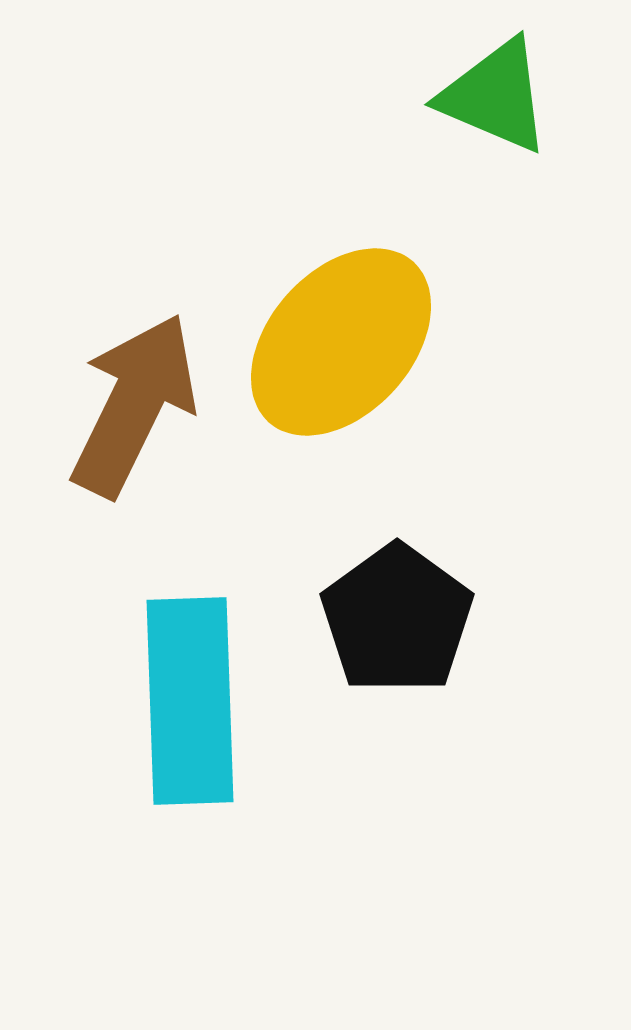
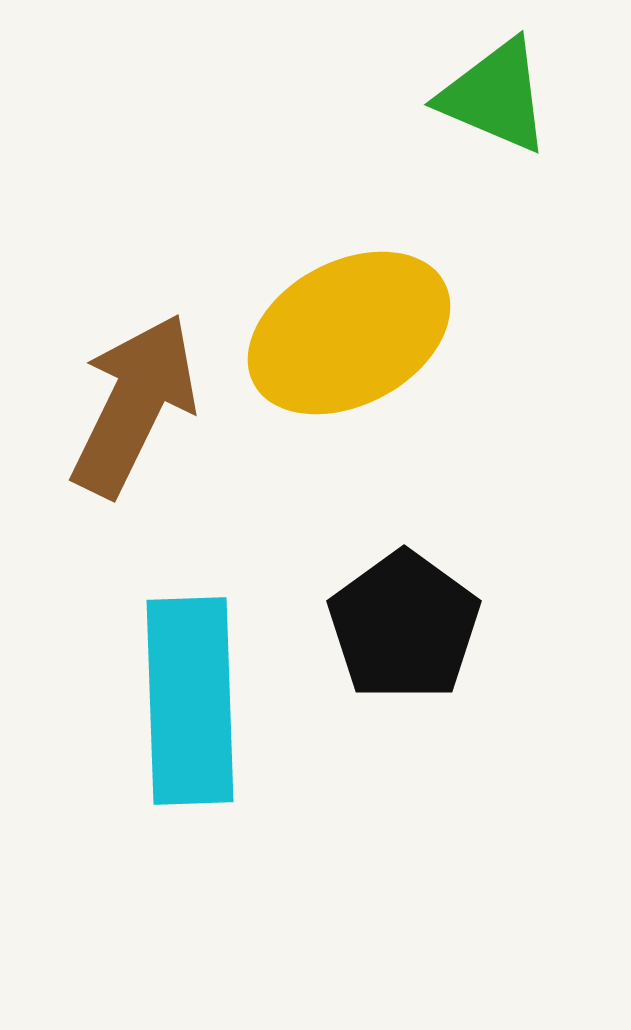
yellow ellipse: moved 8 px right, 9 px up; rotated 20 degrees clockwise
black pentagon: moved 7 px right, 7 px down
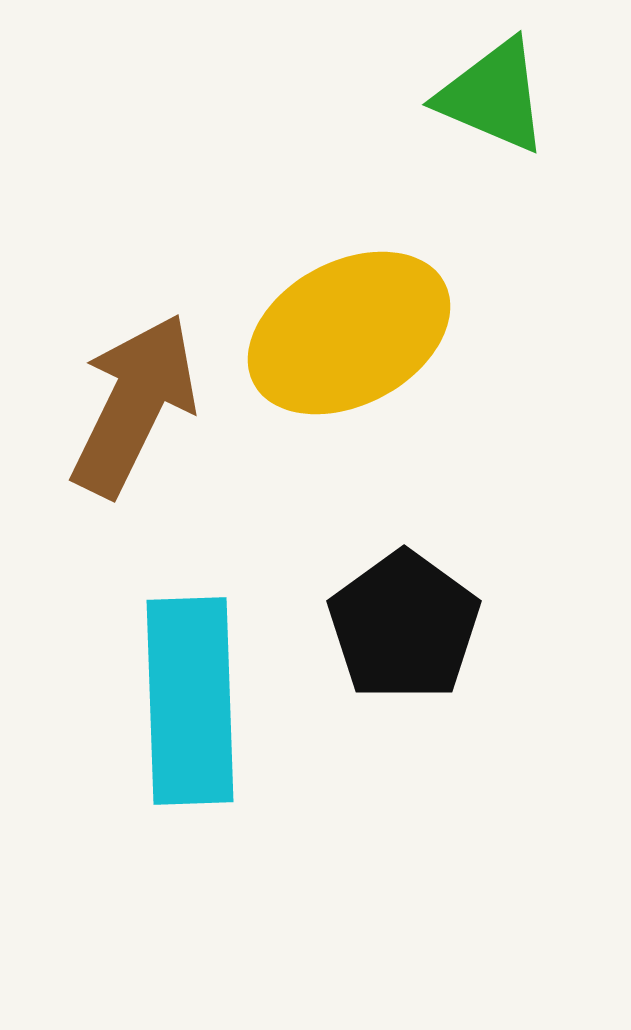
green triangle: moved 2 px left
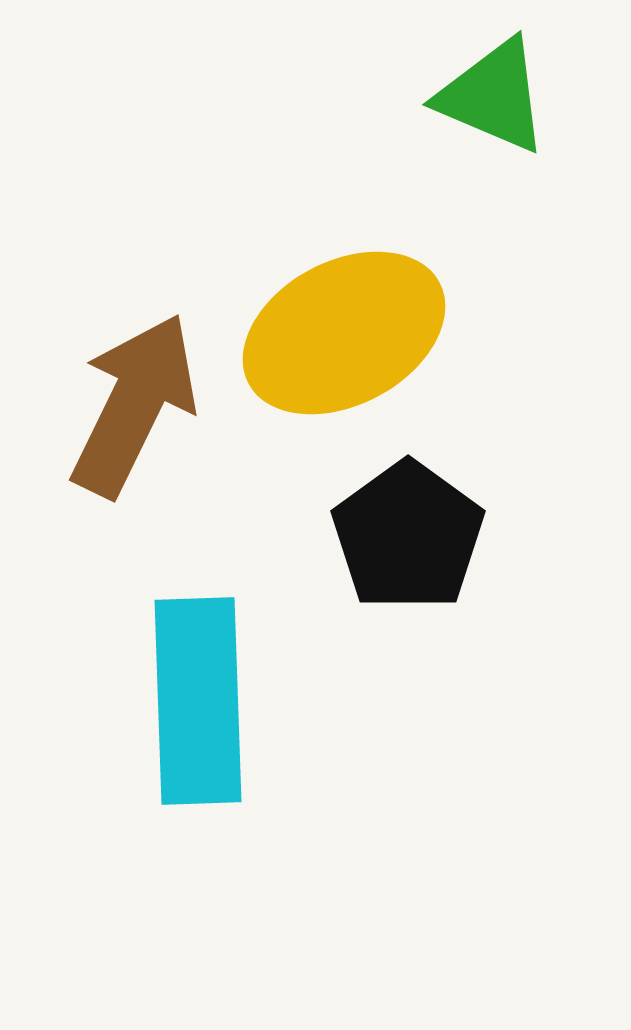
yellow ellipse: moved 5 px left
black pentagon: moved 4 px right, 90 px up
cyan rectangle: moved 8 px right
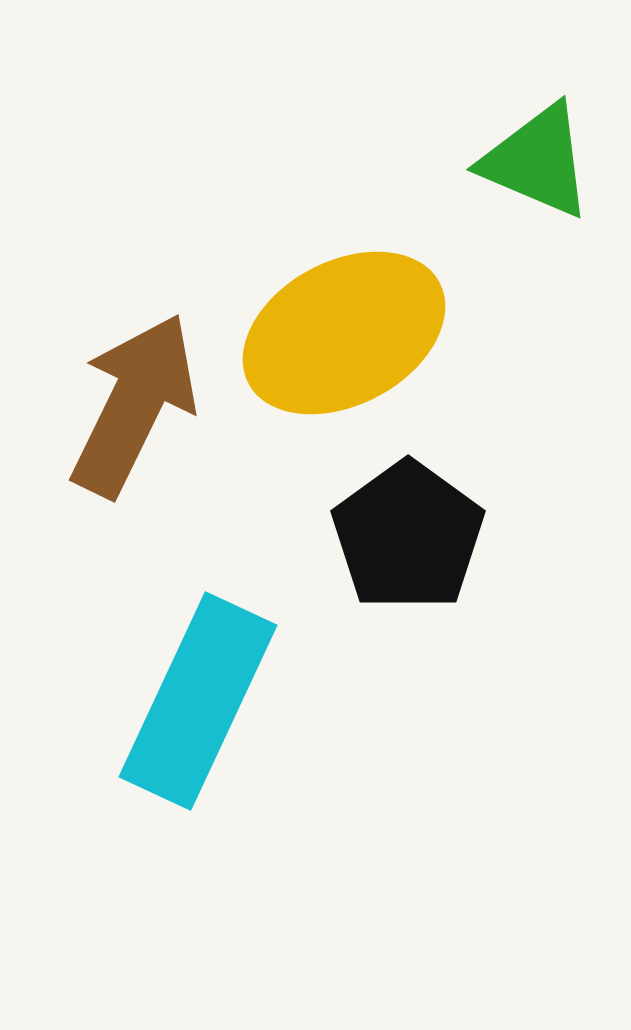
green triangle: moved 44 px right, 65 px down
cyan rectangle: rotated 27 degrees clockwise
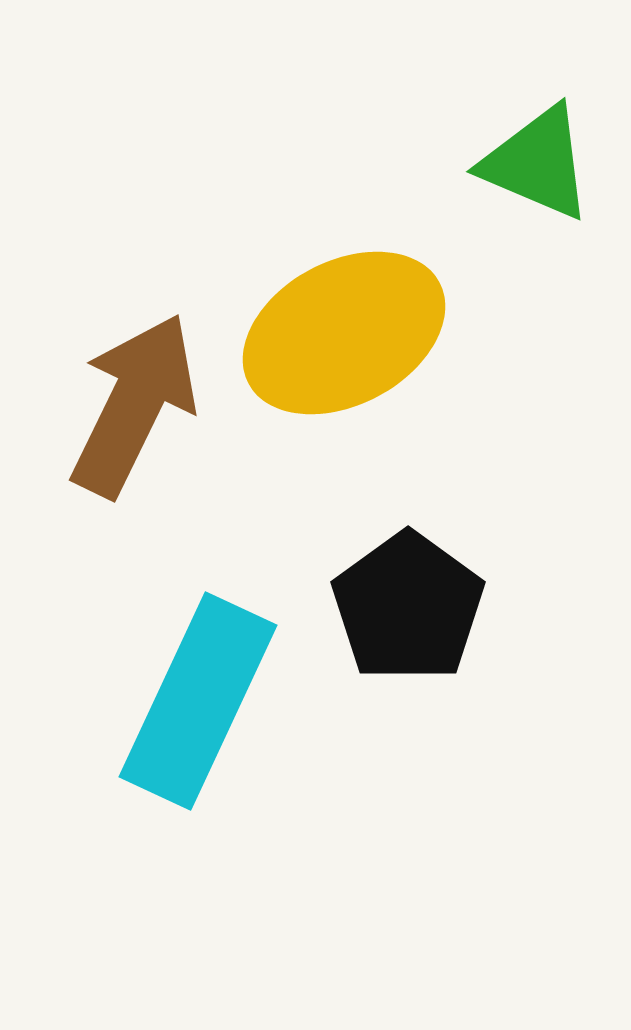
green triangle: moved 2 px down
black pentagon: moved 71 px down
